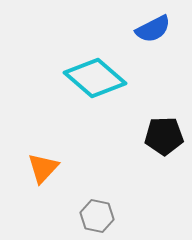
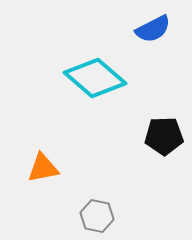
orange triangle: rotated 36 degrees clockwise
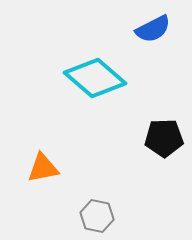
black pentagon: moved 2 px down
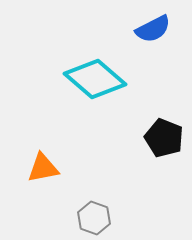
cyan diamond: moved 1 px down
black pentagon: rotated 24 degrees clockwise
gray hexagon: moved 3 px left, 2 px down; rotated 8 degrees clockwise
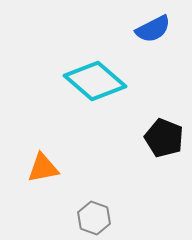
cyan diamond: moved 2 px down
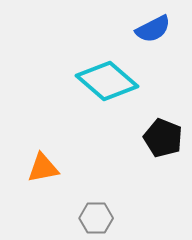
cyan diamond: moved 12 px right
black pentagon: moved 1 px left
gray hexagon: moved 2 px right; rotated 20 degrees counterclockwise
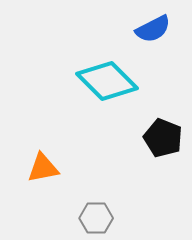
cyan diamond: rotated 4 degrees clockwise
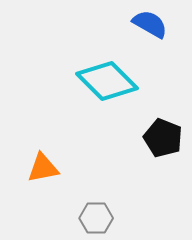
blue semicircle: moved 3 px left, 5 px up; rotated 123 degrees counterclockwise
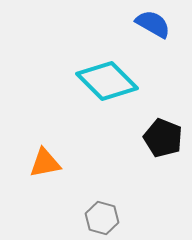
blue semicircle: moved 3 px right
orange triangle: moved 2 px right, 5 px up
gray hexagon: moved 6 px right; rotated 16 degrees clockwise
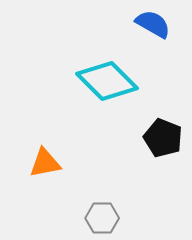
gray hexagon: rotated 16 degrees counterclockwise
